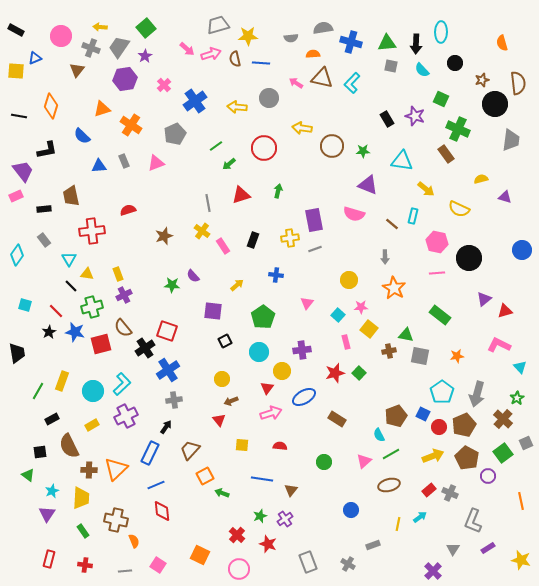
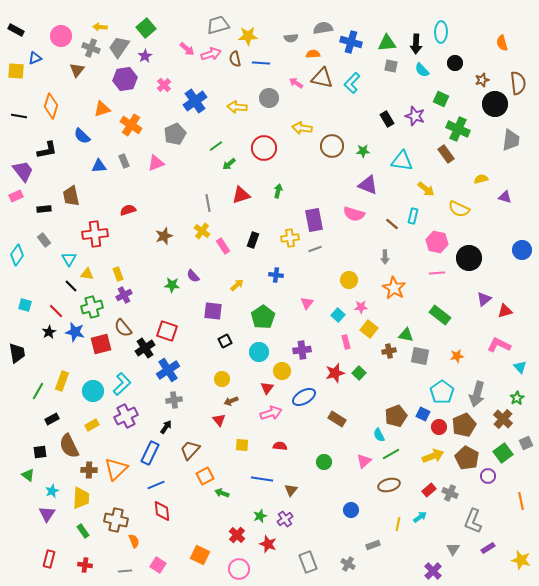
red cross at (92, 231): moved 3 px right, 3 px down
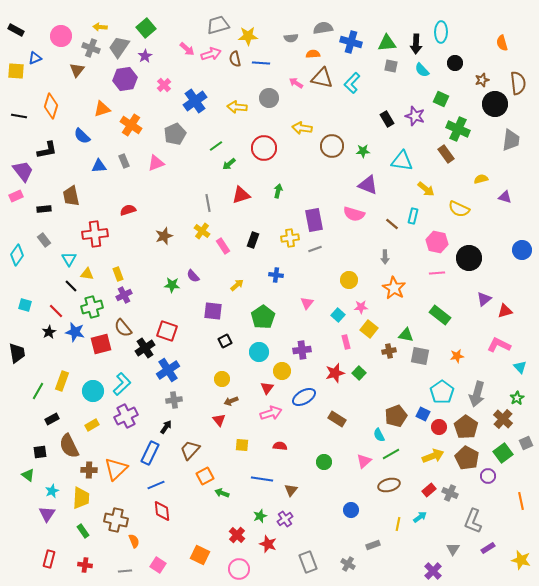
brown pentagon at (464, 425): moved 2 px right, 2 px down; rotated 15 degrees counterclockwise
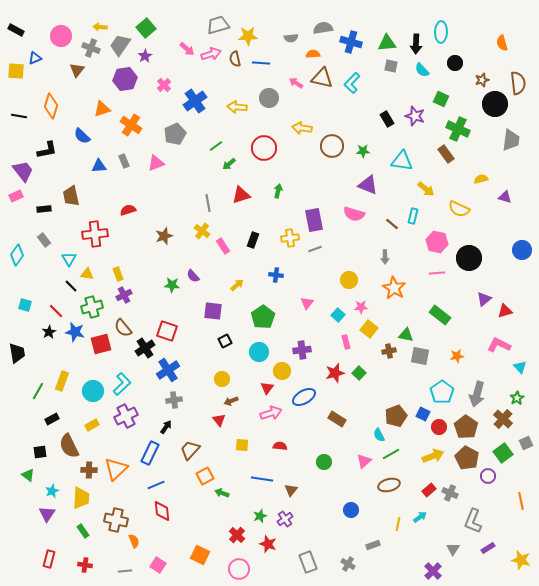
gray trapezoid at (119, 47): moved 1 px right, 2 px up
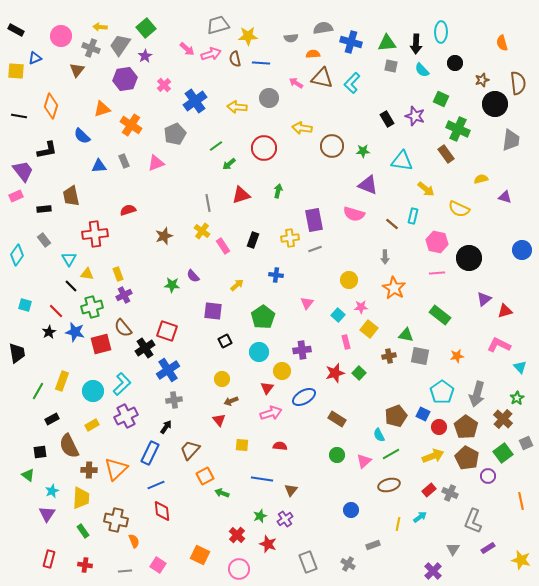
brown cross at (389, 351): moved 5 px down
green circle at (324, 462): moved 13 px right, 7 px up
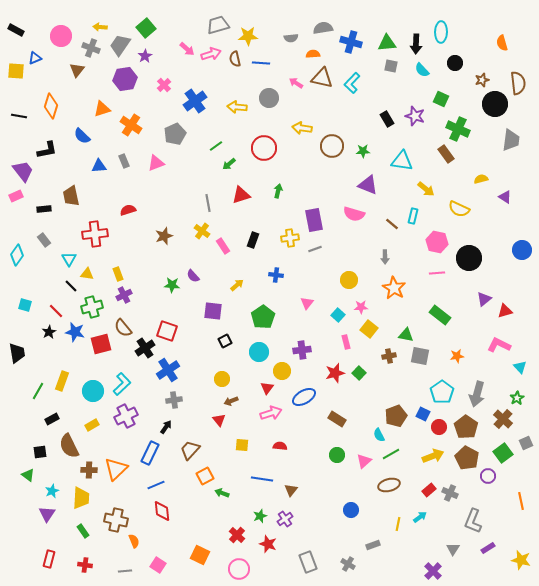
purple triangle at (505, 197): rotated 16 degrees clockwise
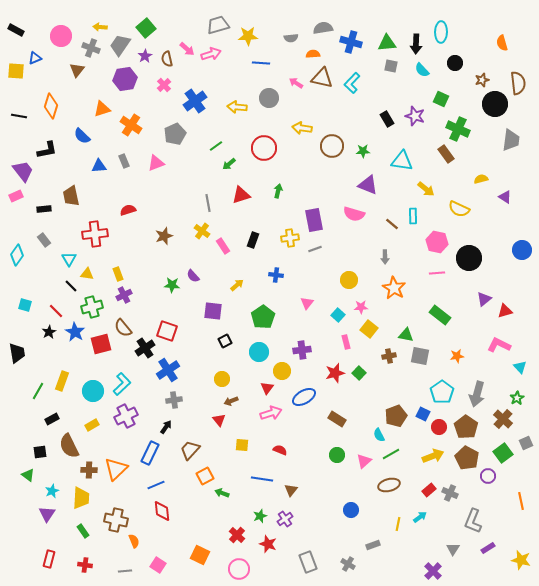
brown semicircle at (235, 59): moved 68 px left
cyan rectangle at (413, 216): rotated 14 degrees counterclockwise
blue star at (75, 332): rotated 18 degrees clockwise
red semicircle at (280, 446): moved 4 px down; rotated 16 degrees clockwise
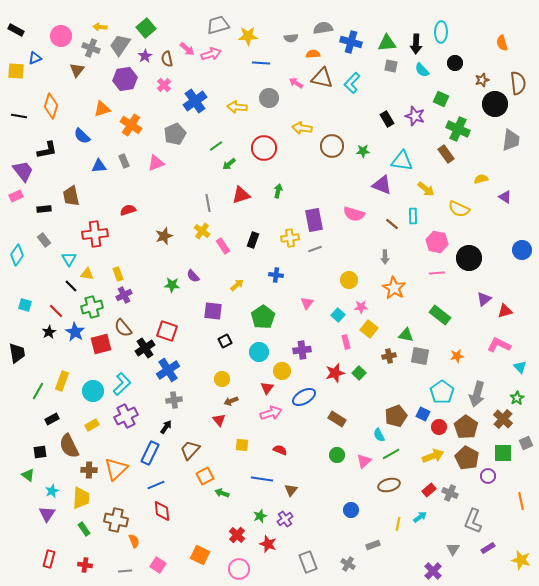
purple triangle at (368, 185): moved 14 px right
green square at (503, 453): rotated 36 degrees clockwise
green rectangle at (83, 531): moved 1 px right, 2 px up
